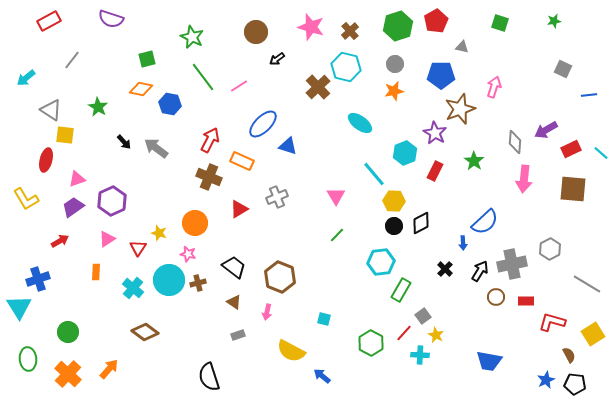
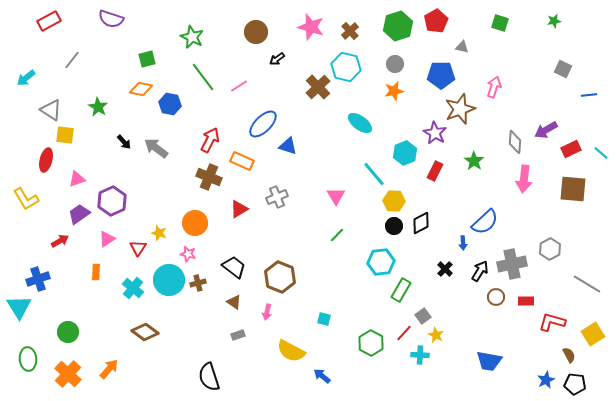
purple trapezoid at (73, 207): moved 6 px right, 7 px down
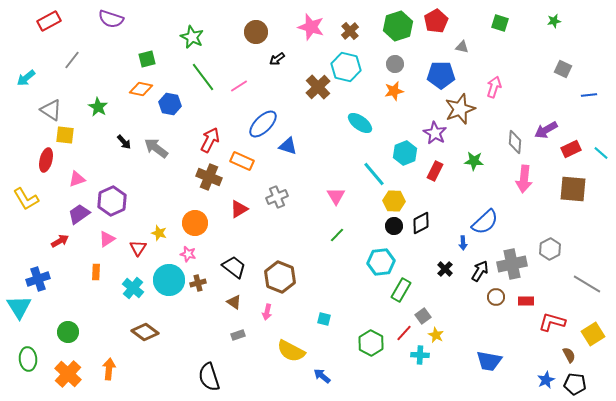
green star at (474, 161): rotated 30 degrees counterclockwise
orange arrow at (109, 369): rotated 35 degrees counterclockwise
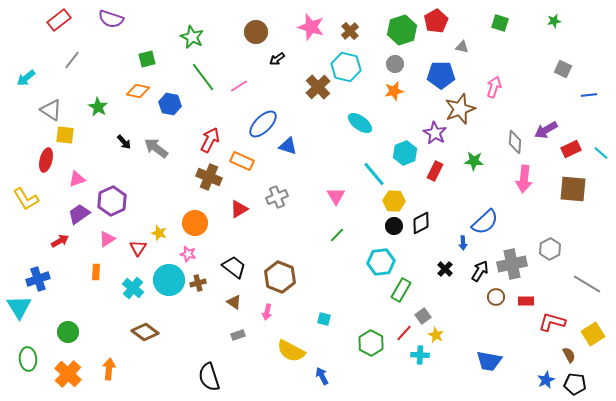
red rectangle at (49, 21): moved 10 px right, 1 px up; rotated 10 degrees counterclockwise
green hexagon at (398, 26): moved 4 px right, 4 px down
orange diamond at (141, 89): moved 3 px left, 2 px down
blue arrow at (322, 376): rotated 24 degrees clockwise
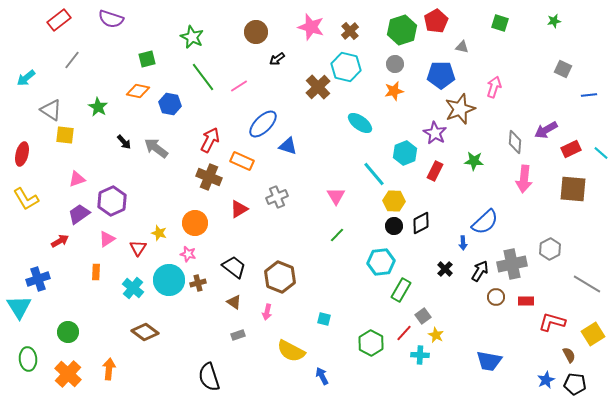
red ellipse at (46, 160): moved 24 px left, 6 px up
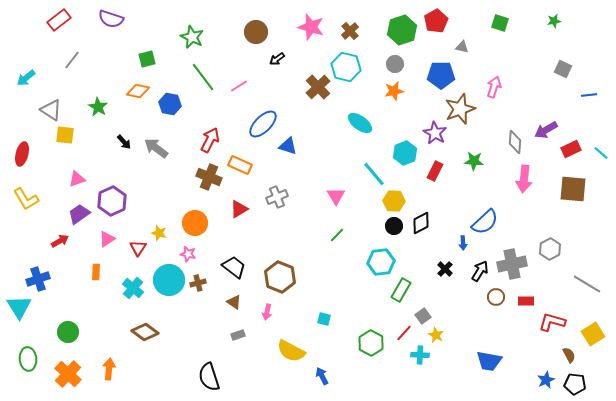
orange rectangle at (242, 161): moved 2 px left, 4 px down
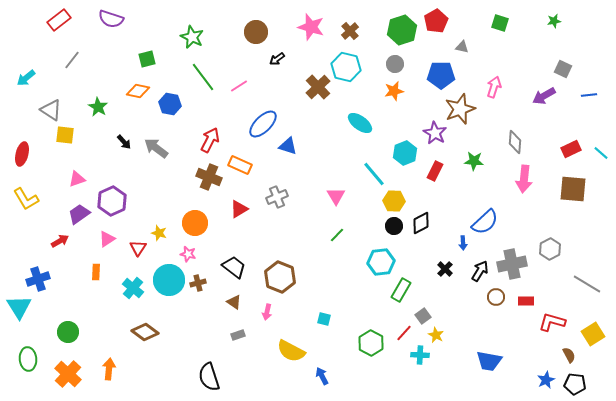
purple arrow at (546, 130): moved 2 px left, 34 px up
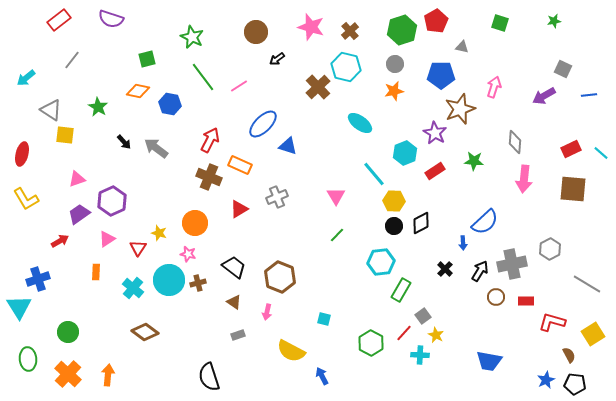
red rectangle at (435, 171): rotated 30 degrees clockwise
orange arrow at (109, 369): moved 1 px left, 6 px down
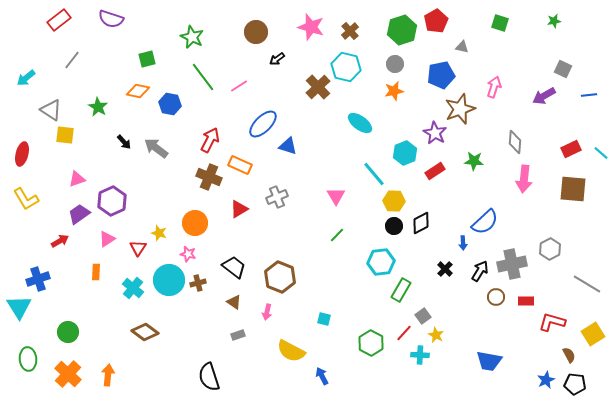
blue pentagon at (441, 75): rotated 12 degrees counterclockwise
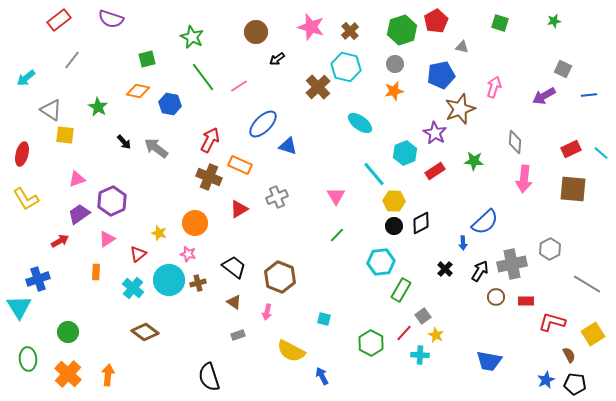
red triangle at (138, 248): moved 6 px down; rotated 18 degrees clockwise
